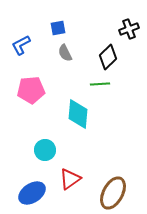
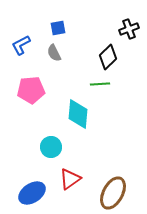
gray semicircle: moved 11 px left
cyan circle: moved 6 px right, 3 px up
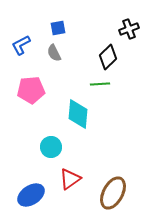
blue ellipse: moved 1 px left, 2 px down
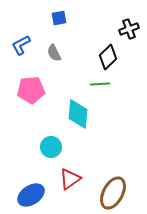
blue square: moved 1 px right, 10 px up
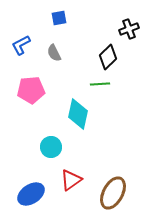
cyan diamond: rotated 8 degrees clockwise
red triangle: moved 1 px right, 1 px down
blue ellipse: moved 1 px up
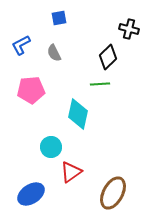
black cross: rotated 36 degrees clockwise
red triangle: moved 8 px up
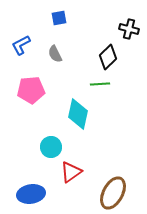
gray semicircle: moved 1 px right, 1 px down
blue ellipse: rotated 24 degrees clockwise
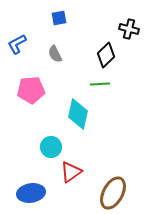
blue L-shape: moved 4 px left, 1 px up
black diamond: moved 2 px left, 2 px up
blue ellipse: moved 1 px up
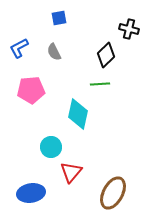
blue L-shape: moved 2 px right, 4 px down
gray semicircle: moved 1 px left, 2 px up
red triangle: rotated 15 degrees counterclockwise
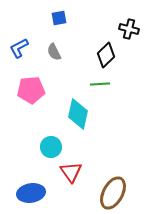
red triangle: rotated 15 degrees counterclockwise
